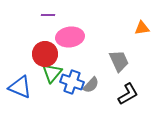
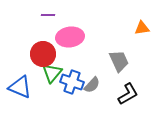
red circle: moved 2 px left
gray semicircle: moved 1 px right
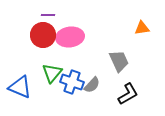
red circle: moved 19 px up
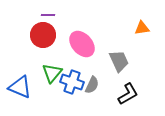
pink ellipse: moved 12 px right, 7 px down; rotated 56 degrees clockwise
gray semicircle: rotated 18 degrees counterclockwise
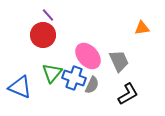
purple line: rotated 48 degrees clockwise
pink ellipse: moved 6 px right, 12 px down
blue cross: moved 2 px right, 4 px up
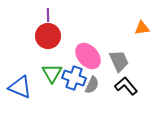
purple line: rotated 40 degrees clockwise
red circle: moved 5 px right, 1 px down
green triangle: rotated 10 degrees counterclockwise
black L-shape: moved 2 px left, 8 px up; rotated 100 degrees counterclockwise
